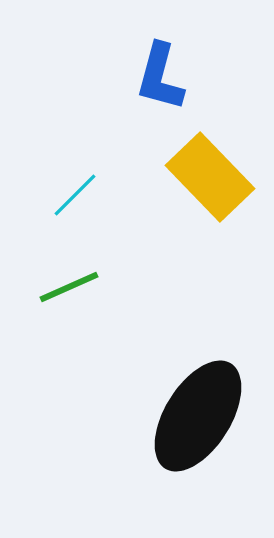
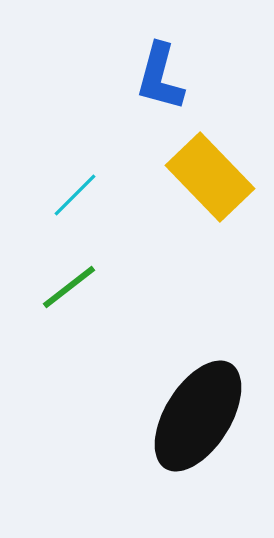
green line: rotated 14 degrees counterclockwise
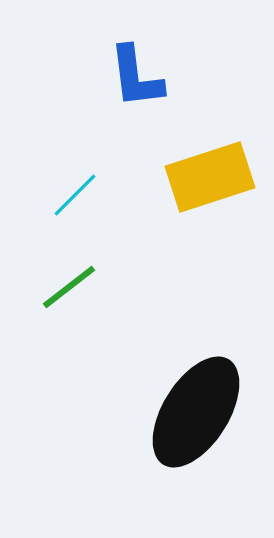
blue L-shape: moved 24 px left; rotated 22 degrees counterclockwise
yellow rectangle: rotated 64 degrees counterclockwise
black ellipse: moved 2 px left, 4 px up
